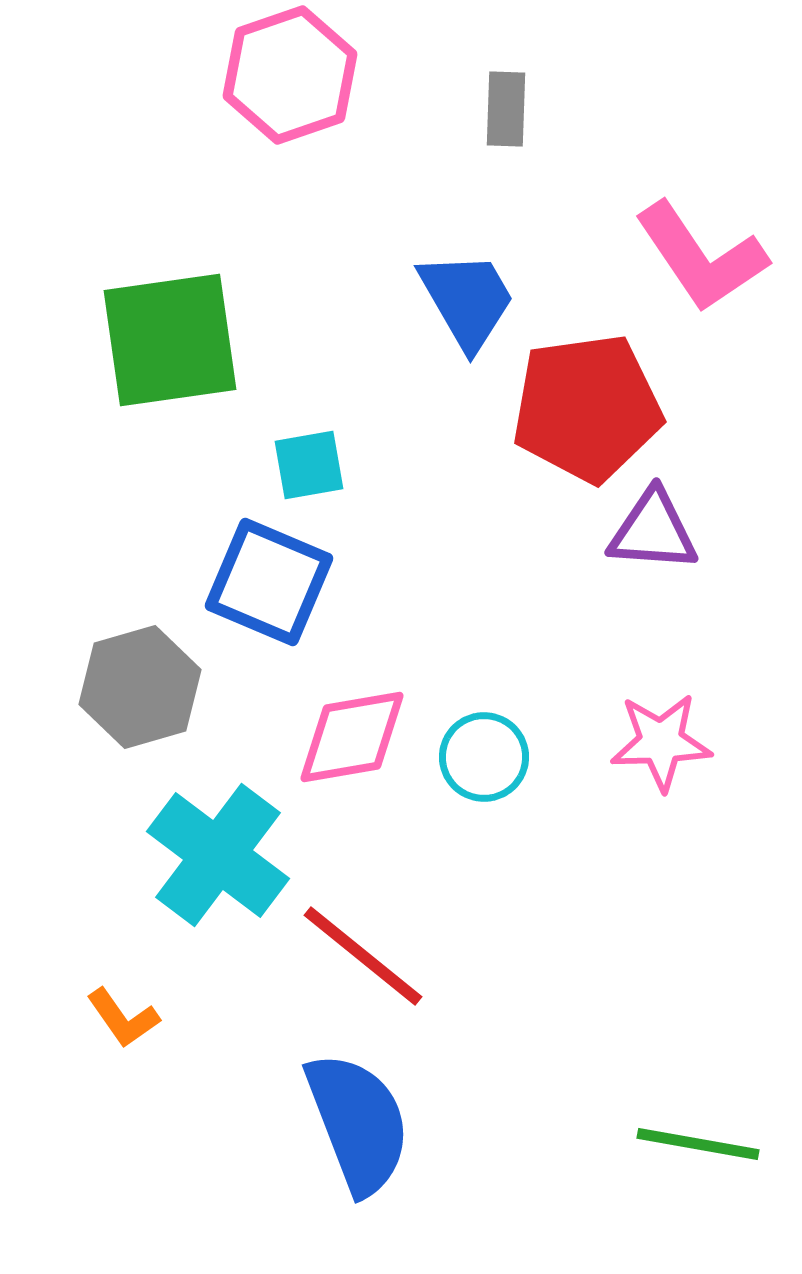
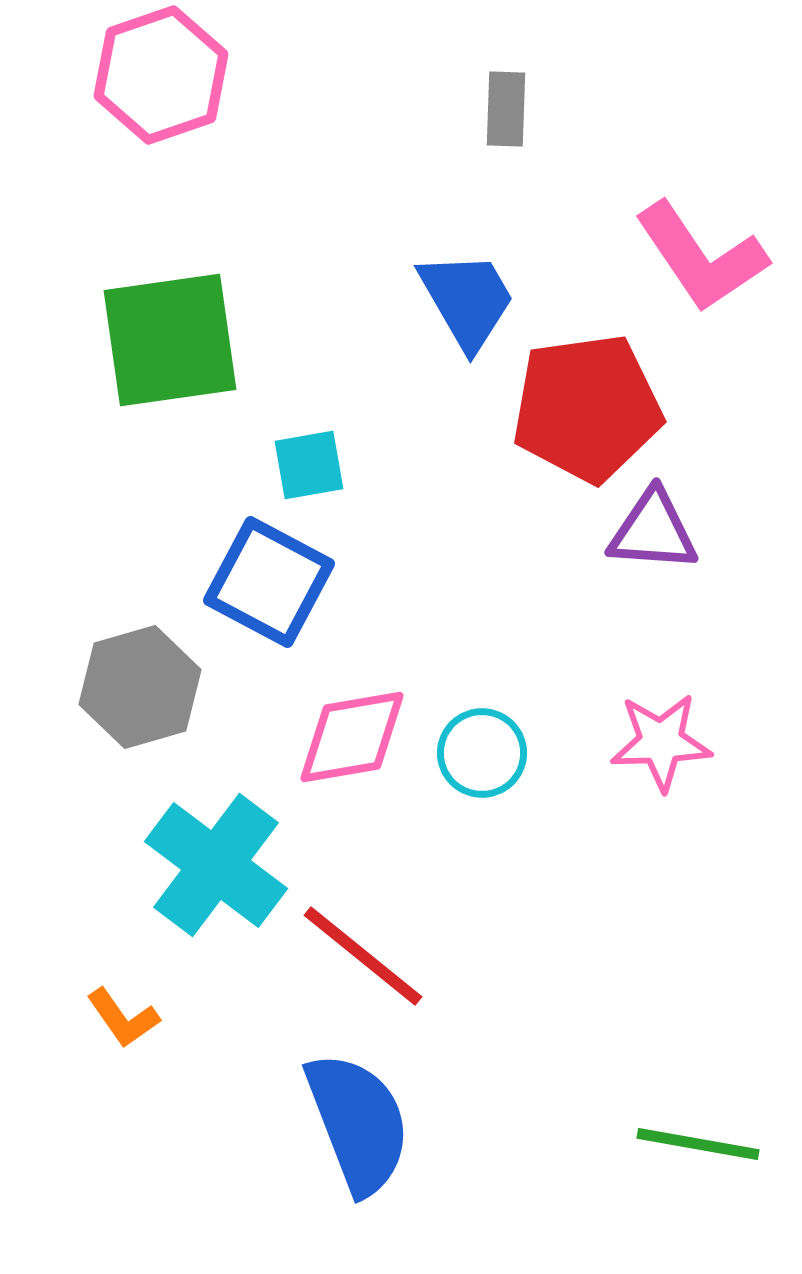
pink hexagon: moved 129 px left
blue square: rotated 5 degrees clockwise
cyan circle: moved 2 px left, 4 px up
cyan cross: moved 2 px left, 10 px down
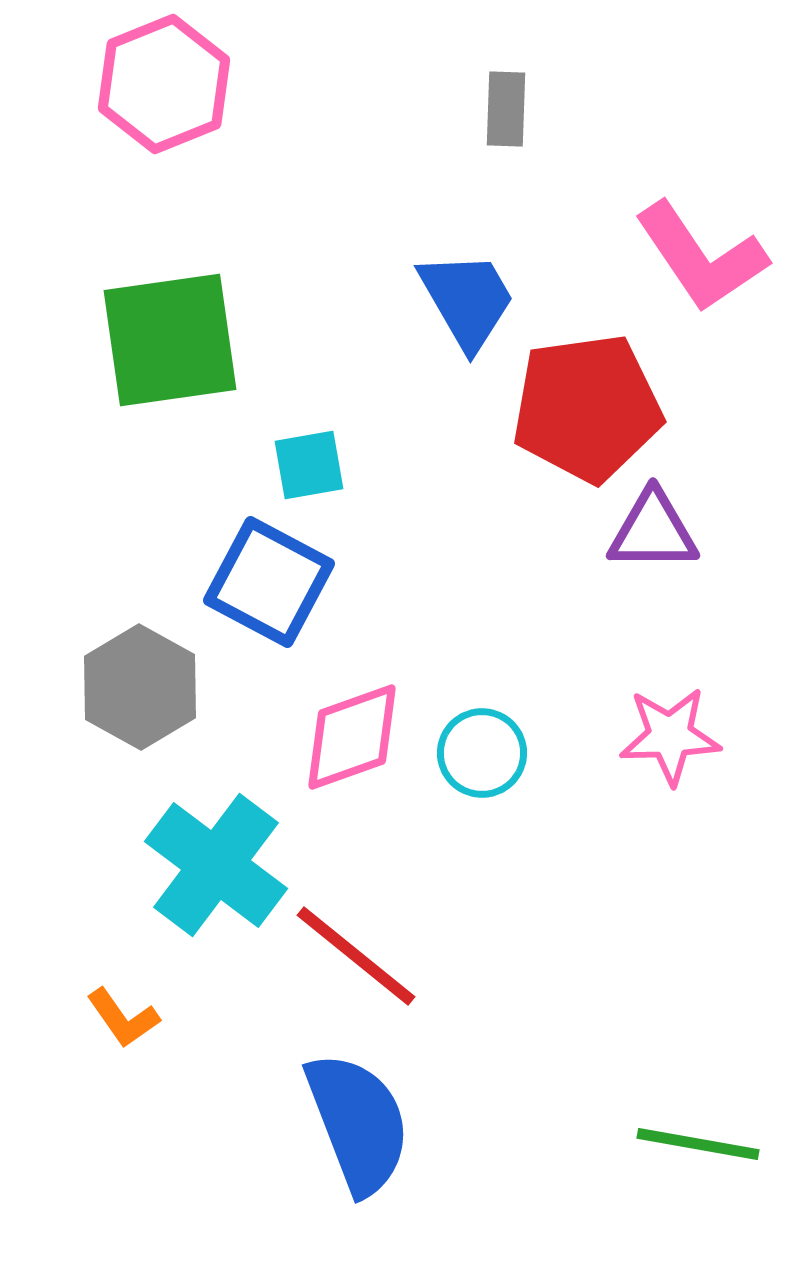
pink hexagon: moved 3 px right, 9 px down; rotated 3 degrees counterclockwise
purple triangle: rotated 4 degrees counterclockwise
gray hexagon: rotated 15 degrees counterclockwise
pink diamond: rotated 10 degrees counterclockwise
pink star: moved 9 px right, 6 px up
red line: moved 7 px left
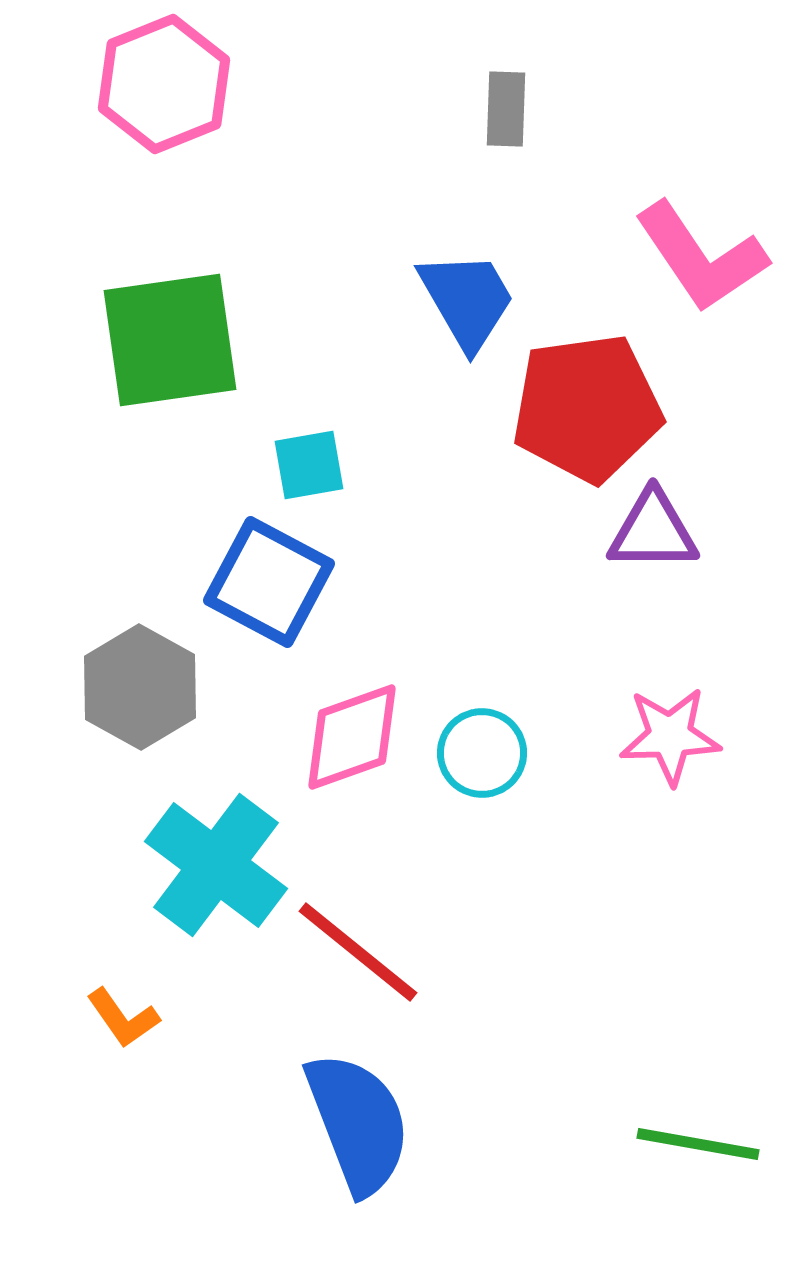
red line: moved 2 px right, 4 px up
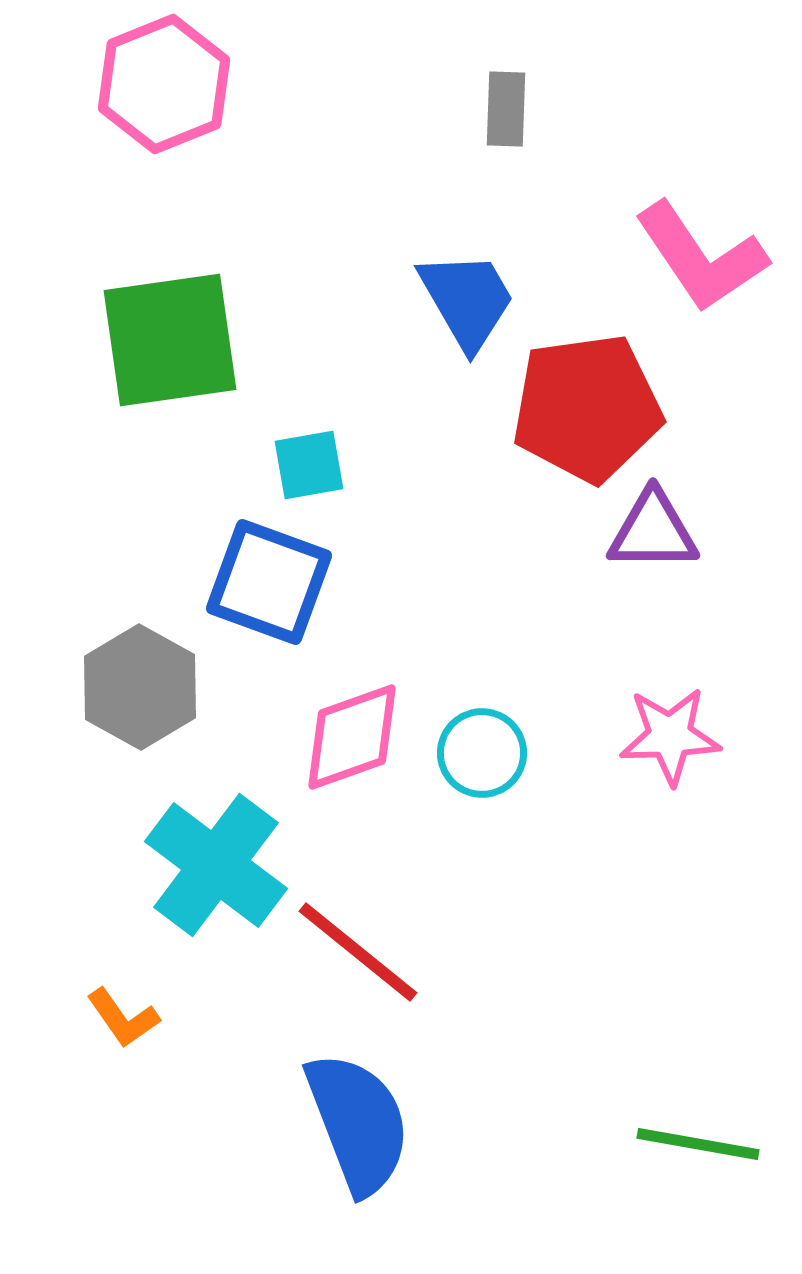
blue square: rotated 8 degrees counterclockwise
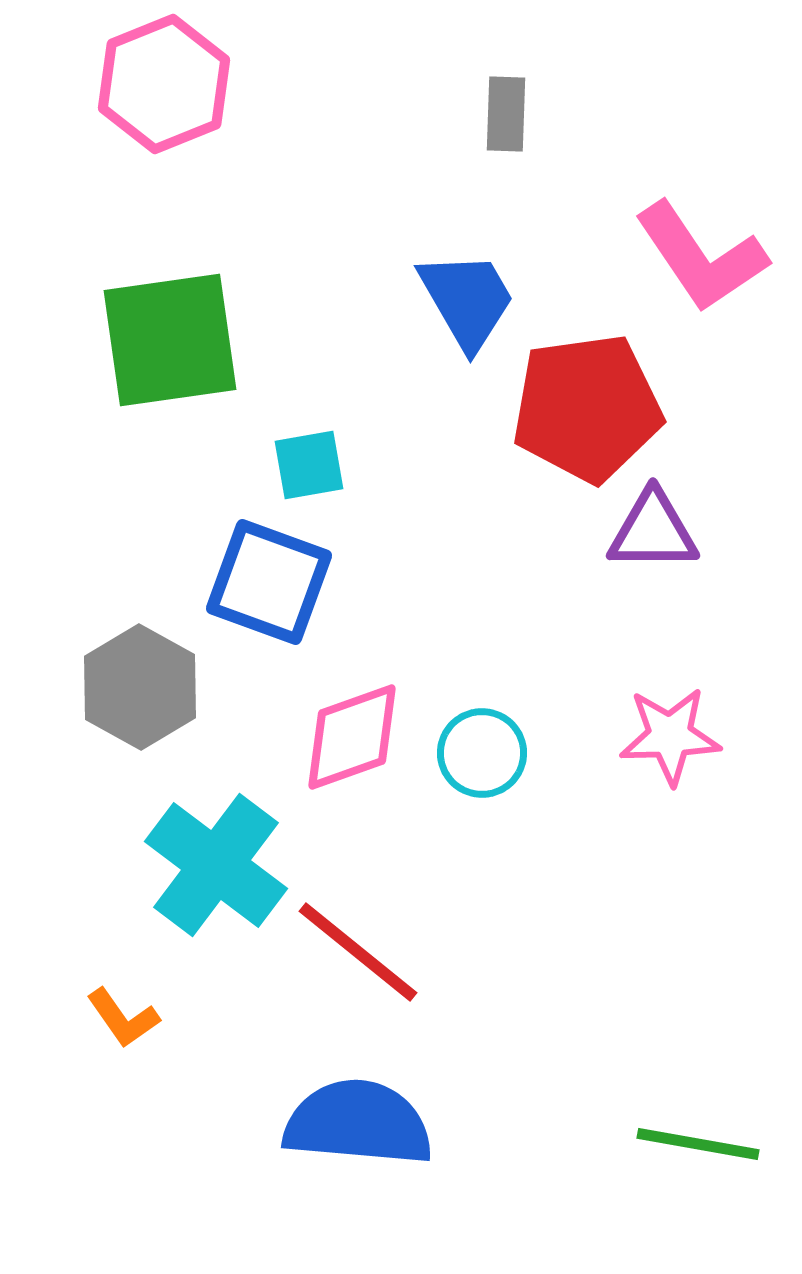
gray rectangle: moved 5 px down
blue semicircle: rotated 64 degrees counterclockwise
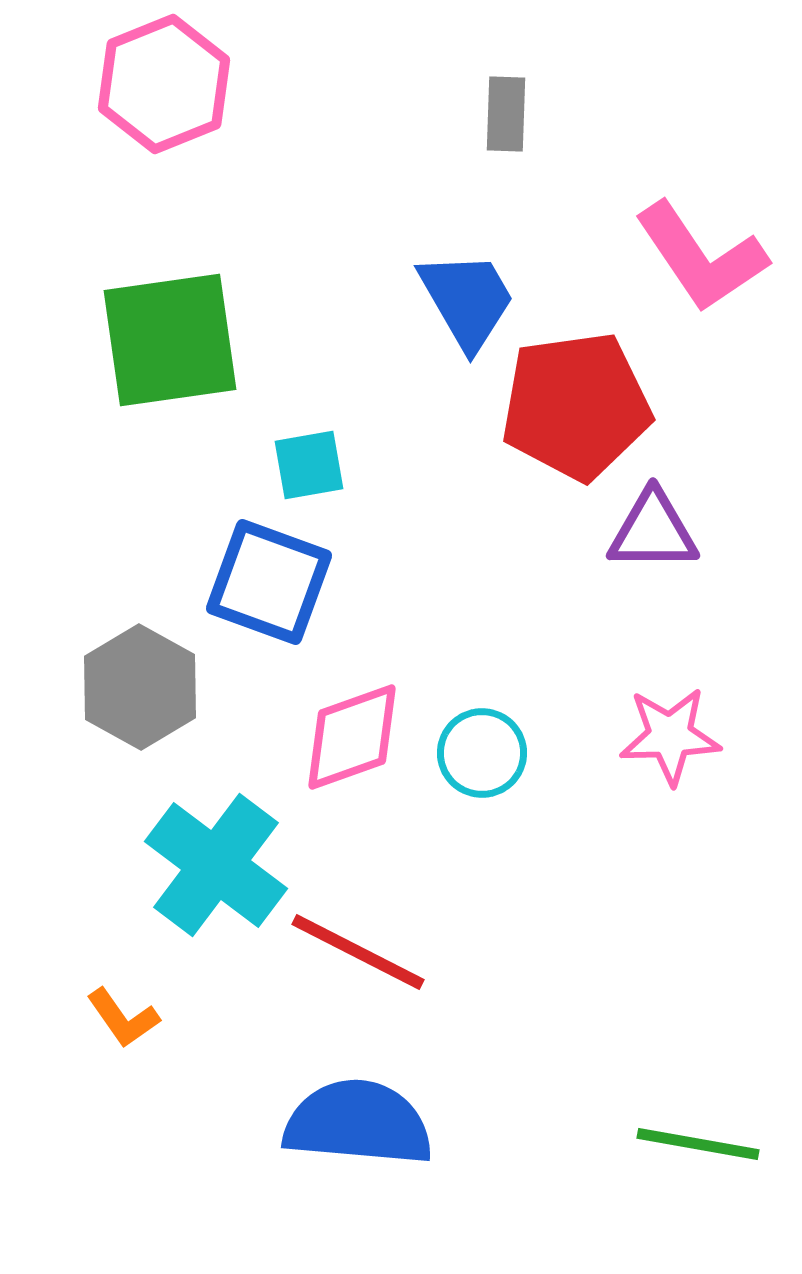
red pentagon: moved 11 px left, 2 px up
red line: rotated 12 degrees counterclockwise
